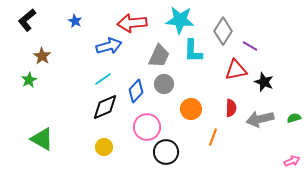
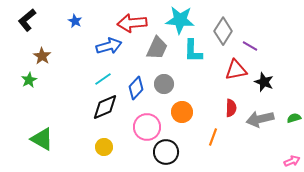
gray trapezoid: moved 2 px left, 8 px up
blue diamond: moved 3 px up
orange circle: moved 9 px left, 3 px down
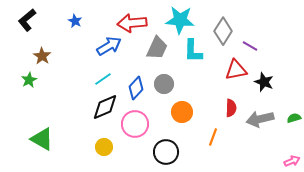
blue arrow: rotated 15 degrees counterclockwise
pink circle: moved 12 px left, 3 px up
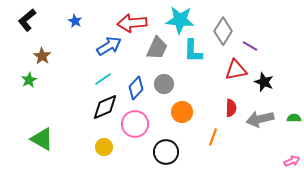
green semicircle: rotated 16 degrees clockwise
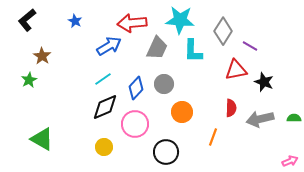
pink arrow: moved 2 px left
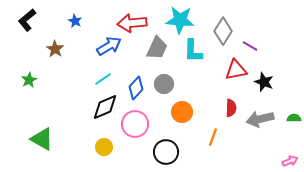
brown star: moved 13 px right, 7 px up
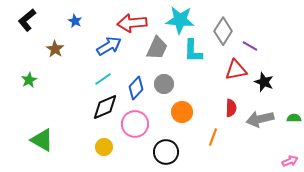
green triangle: moved 1 px down
